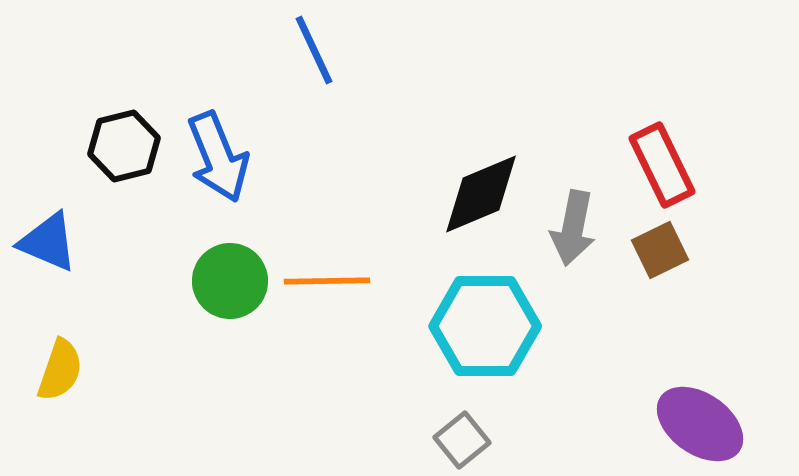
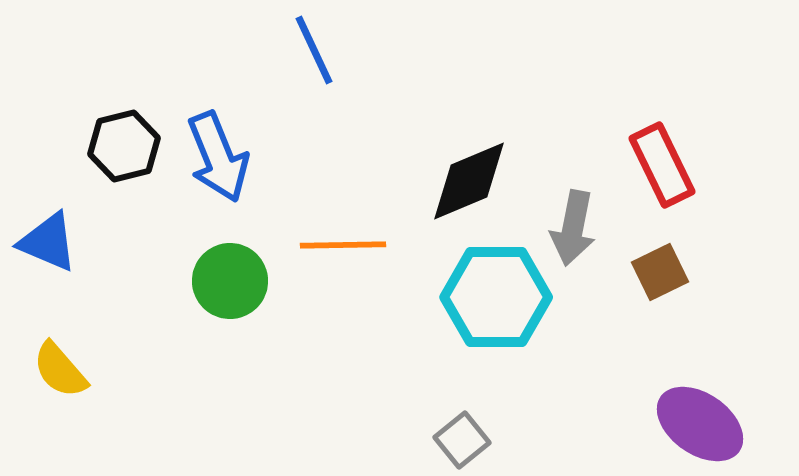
black diamond: moved 12 px left, 13 px up
brown square: moved 22 px down
orange line: moved 16 px right, 36 px up
cyan hexagon: moved 11 px right, 29 px up
yellow semicircle: rotated 120 degrees clockwise
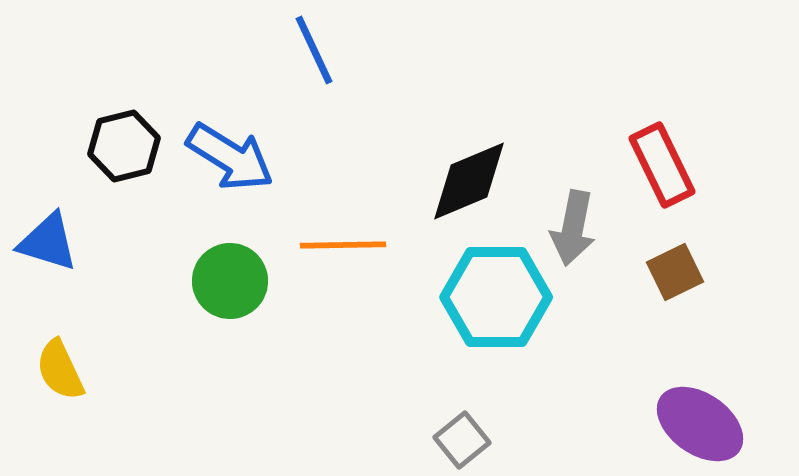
blue arrow: moved 12 px right; rotated 36 degrees counterclockwise
blue triangle: rotated 6 degrees counterclockwise
brown square: moved 15 px right
yellow semicircle: rotated 16 degrees clockwise
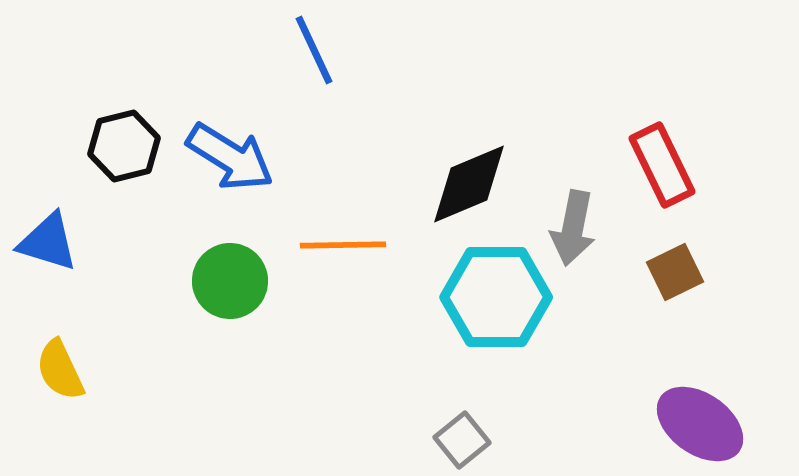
black diamond: moved 3 px down
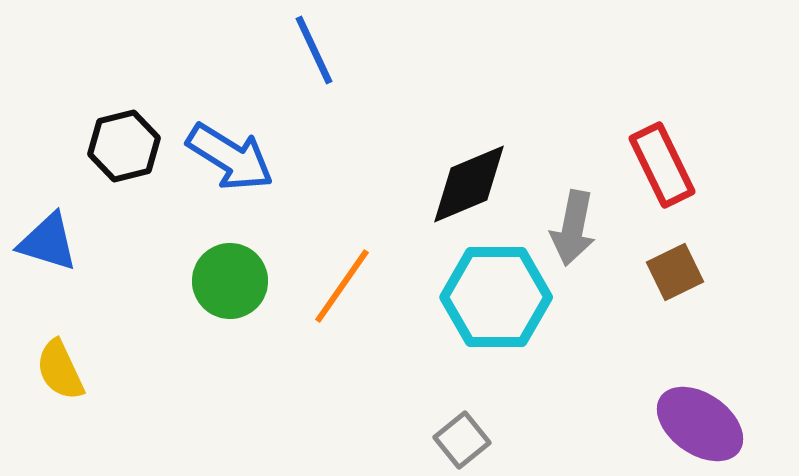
orange line: moved 1 px left, 41 px down; rotated 54 degrees counterclockwise
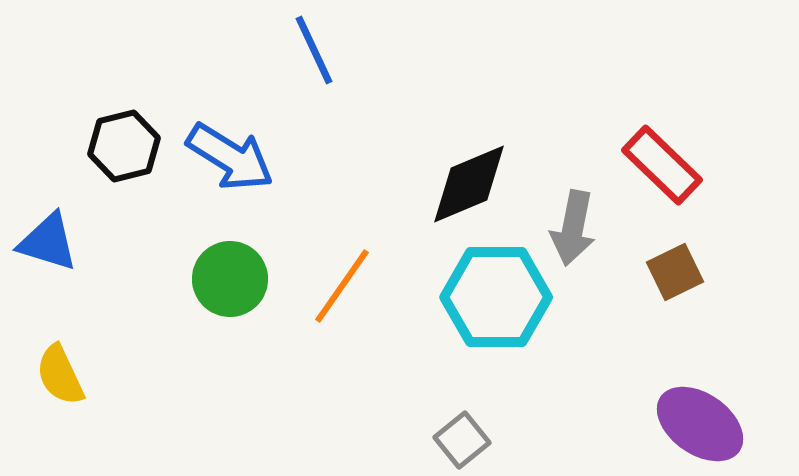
red rectangle: rotated 20 degrees counterclockwise
green circle: moved 2 px up
yellow semicircle: moved 5 px down
